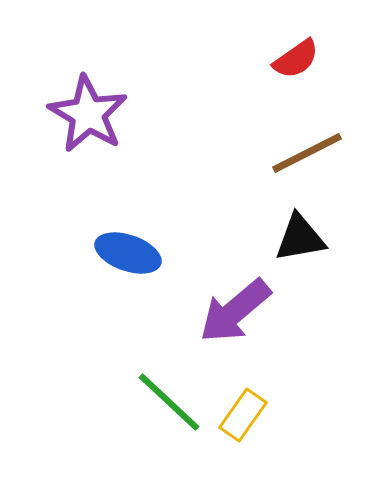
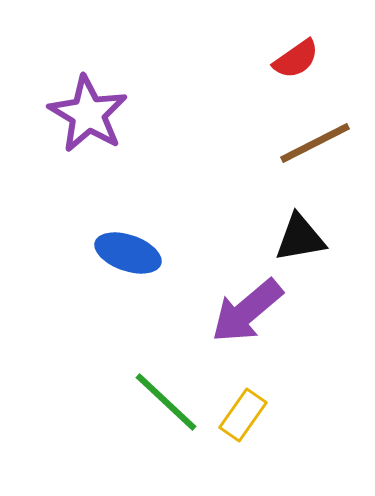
brown line: moved 8 px right, 10 px up
purple arrow: moved 12 px right
green line: moved 3 px left
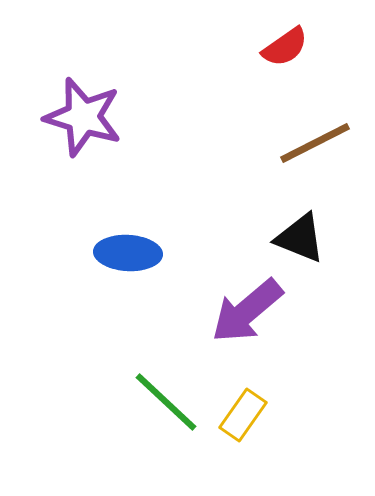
red semicircle: moved 11 px left, 12 px up
purple star: moved 5 px left, 3 px down; rotated 14 degrees counterclockwise
black triangle: rotated 32 degrees clockwise
blue ellipse: rotated 16 degrees counterclockwise
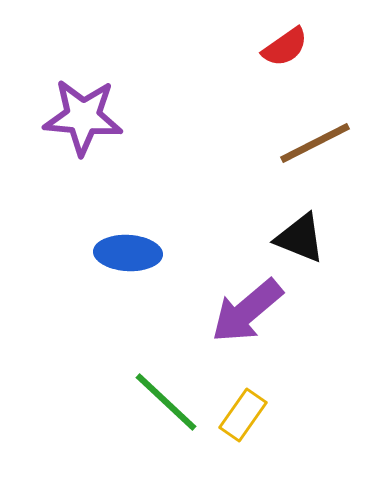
purple star: rotated 12 degrees counterclockwise
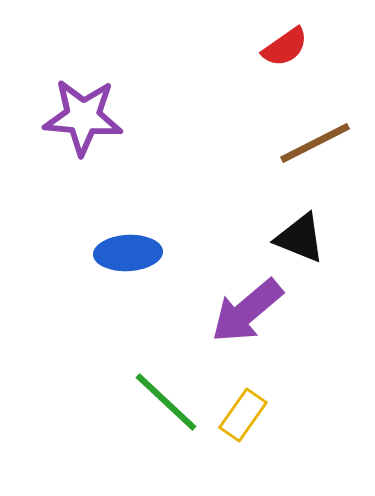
blue ellipse: rotated 6 degrees counterclockwise
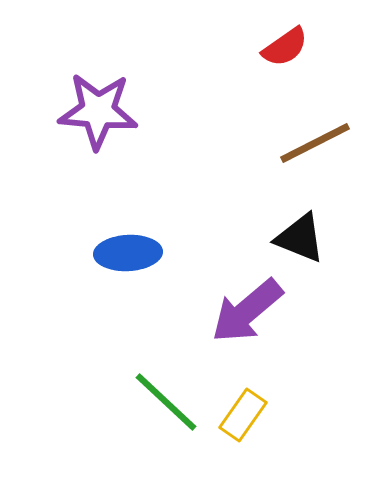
purple star: moved 15 px right, 6 px up
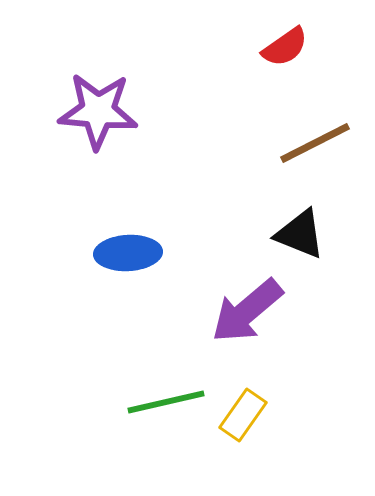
black triangle: moved 4 px up
green line: rotated 56 degrees counterclockwise
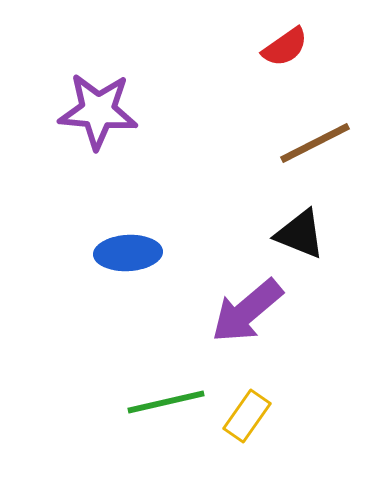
yellow rectangle: moved 4 px right, 1 px down
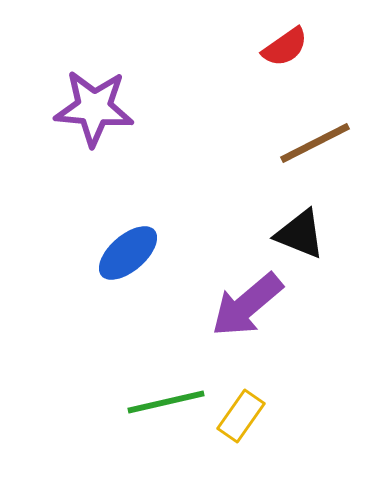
purple star: moved 4 px left, 3 px up
blue ellipse: rotated 38 degrees counterclockwise
purple arrow: moved 6 px up
yellow rectangle: moved 6 px left
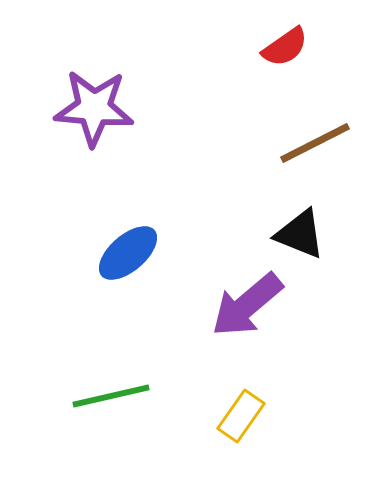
green line: moved 55 px left, 6 px up
